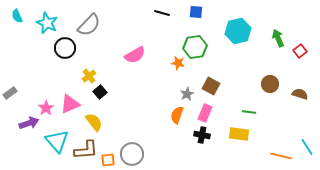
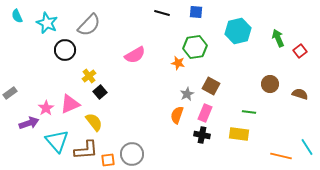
black circle: moved 2 px down
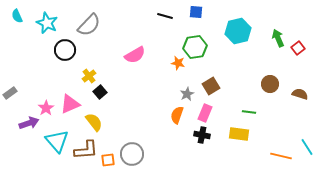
black line: moved 3 px right, 3 px down
red square: moved 2 px left, 3 px up
brown square: rotated 30 degrees clockwise
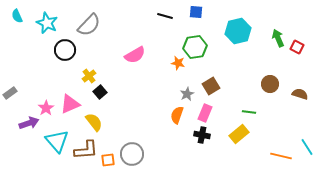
red square: moved 1 px left, 1 px up; rotated 24 degrees counterclockwise
yellow rectangle: rotated 48 degrees counterclockwise
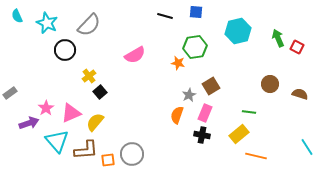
gray star: moved 2 px right, 1 px down
pink triangle: moved 1 px right, 9 px down
yellow semicircle: moved 1 px right; rotated 102 degrees counterclockwise
orange line: moved 25 px left
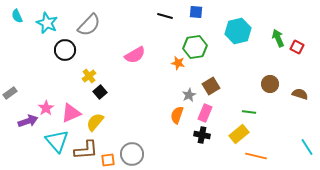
purple arrow: moved 1 px left, 2 px up
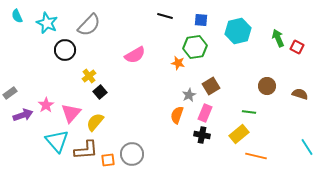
blue square: moved 5 px right, 8 px down
brown circle: moved 3 px left, 2 px down
pink star: moved 3 px up
pink triangle: rotated 25 degrees counterclockwise
purple arrow: moved 5 px left, 6 px up
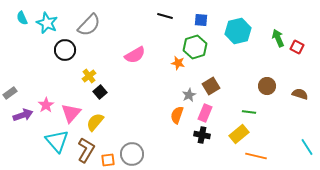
cyan semicircle: moved 5 px right, 2 px down
green hexagon: rotated 10 degrees counterclockwise
brown L-shape: rotated 55 degrees counterclockwise
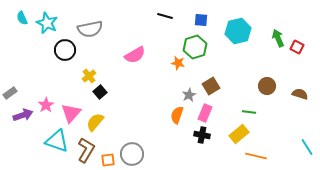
gray semicircle: moved 1 px right, 4 px down; rotated 35 degrees clockwise
cyan triangle: rotated 30 degrees counterclockwise
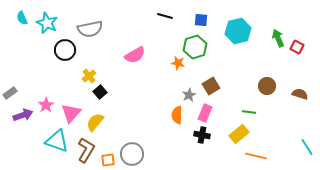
orange semicircle: rotated 18 degrees counterclockwise
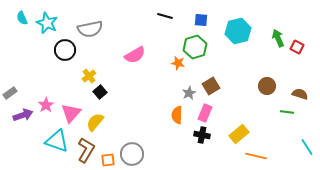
gray star: moved 2 px up
green line: moved 38 px right
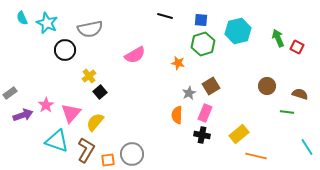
green hexagon: moved 8 px right, 3 px up
